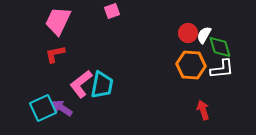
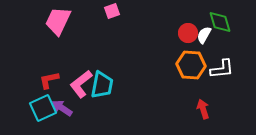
green diamond: moved 25 px up
red L-shape: moved 6 px left, 26 px down
red arrow: moved 1 px up
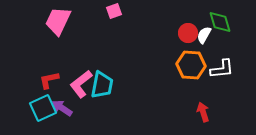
pink square: moved 2 px right
red arrow: moved 3 px down
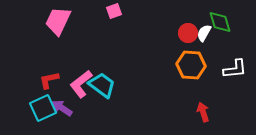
white semicircle: moved 2 px up
white L-shape: moved 13 px right
cyan trapezoid: rotated 64 degrees counterclockwise
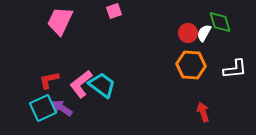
pink trapezoid: moved 2 px right
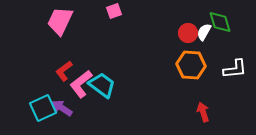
white semicircle: moved 1 px up
red L-shape: moved 15 px right, 9 px up; rotated 25 degrees counterclockwise
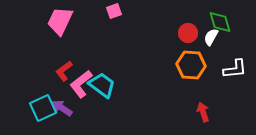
white semicircle: moved 7 px right, 5 px down
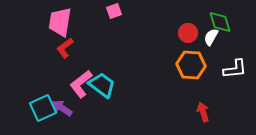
pink trapezoid: moved 1 px down; rotated 16 degrees counterclockwise
red L-shape: moved 1 px right, 23 px up
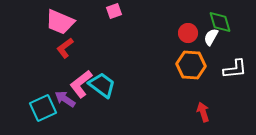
pink trapezoid: rotated 76 degrees counterclockwise
purple arrow: moved 3 px right, 9 px up
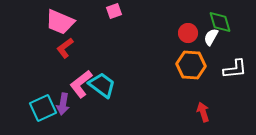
purple arrow: moved 2 px left, 5 px down; rotated 115 degrees counterclockwise
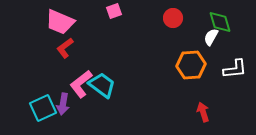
red circle: moved 15 px left, 15 px up
orange hexagon: rotated 8 degrees counterclockwise
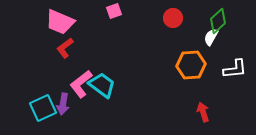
green diamond: moved 2 px left, 1 px up; rotated 65 degrees clockwise
